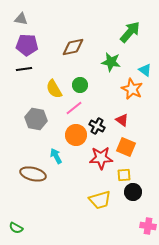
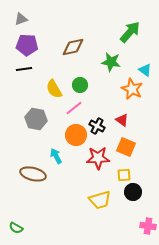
gray triangle: rotated 32 degrees counterclockwise
red star: moved 3 px left
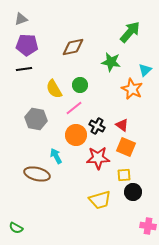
cyan triangle: rotated 40 degrees clockwise
red triangle: moved 5 px down
brown ellipse: moved 4 px right
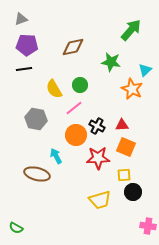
green arrow: moved 1 px right, 2 px up
red triangle: rotated 40 degrees counterclockwise
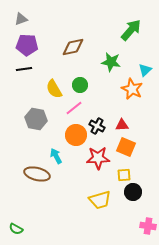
green semicircle: moved 1 px down
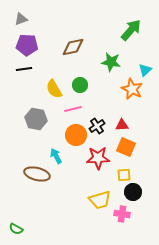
pink line: moved 1 px left, 1 px down; rotated 24 degrees clockwise
black cross: rotated 28 degrees clockwise
pink cross: moved 26 px left, 12 px up
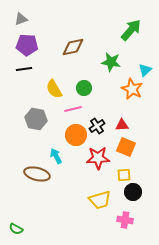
green circle: moved 4 px right, 3 px down
pink cross: moved 3 px right, 6 px down
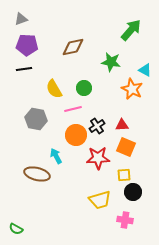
cyan triangle: rotated 48 degrees counterclockwise
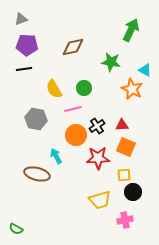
green arrow: rotated 15 degrees counterclockwise
pink cross: rotated 21 degrees counterclockwise
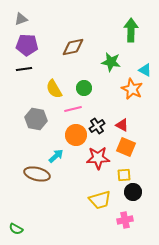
green arrow: rotated 25 degrees counterclockwise
red triangle: rotated 32 degrees clockwise
cyan arrow: rotated 77 degrees clockwise
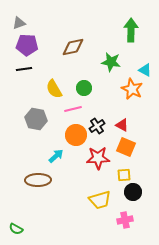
gray triangle: moved 2 px left, 4 px down
brown ellipse: moved 1 px right, 6 px down; rotated 15 degrees counterclockwise
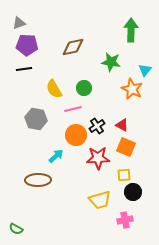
cyan triangle: rotated 40 degrees clockwise
